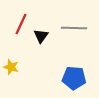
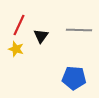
red line: moved 2 px left, 1 px down
gray line: moved 5 px right, 2 px down
yellow star: moved 5 px right, 18 px up
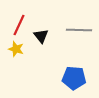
black triangle: rotated 14 degrees counterclockwise
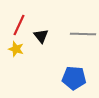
gray line: moved 4 px right, 4 px down
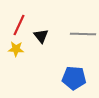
yellow star: rotated 14 degrees counterclockwise
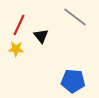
gray line: moved 8 px left, 17 px up; rotated 35 degrees clockwise
blue pentagon: moved 1 px left, 3 px down
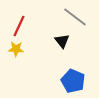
red line: moved 1 px down
black triangle: moved 21 px right, 5 px down
blue pentagon: rotated 20 degrees clockwise
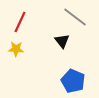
red line: moved 1 px right, 4 px up
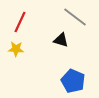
black triangle: moved 1 px left, 1 px up; rotated 35 degrees counterclockwise
